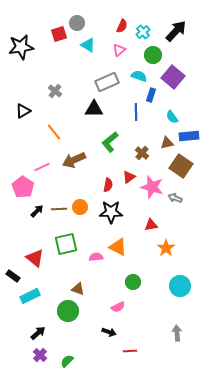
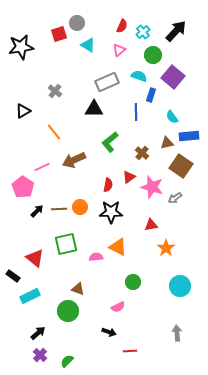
gray arrow at (175, 198): rotated 56 degrees counterclockwise
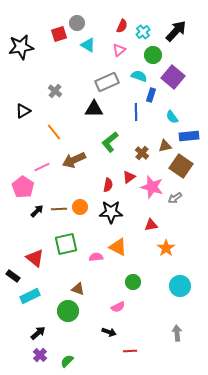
brown triangle at (167, 143): moved 2 px left, 3 px down
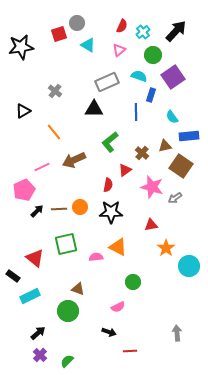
purple square at (173, 77): rotated 15 degrees clockwise
red triangle at (129, 177): moved 4 px left, 7 px up
pink pentagon at (23, 187): moved 1 px right, 3 px down; rotated 15 degrees clockwise
cyan circle at (180, 286): moved 9 px right, 20 px up
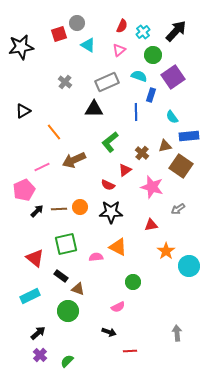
gray cross at (55, 91): moved 10 px right, 9 px up
red semicircle at (108, 185): rotated 104 degrees clockwise
gray arrow at (175, 198): moved 3 px right, 11 px down
orange star at (166, 248): moved 3 px down
black rectangle at (13, 276): moved 48 px right
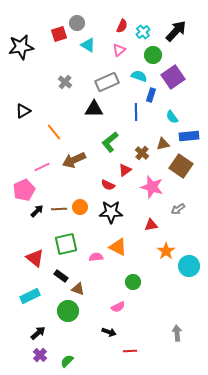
brown triangle at (165, 146): moved 2 px left, 2 px up
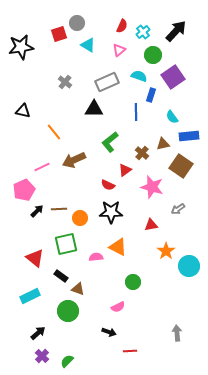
black triangle at (23, 111): rotated 42 degrees clockwise
orange circle at (80, 207): moved 11 px down
purple cross at (40, 355): moved 2 px right, 1 px down
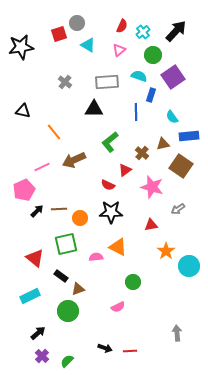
gray rectangle at (107, 82): rotated 20 degrees clockwise
brown triangle at (78, 289): rotated 40 degrees counterclockwise
black arrow at (109, 332): moved 4 px left, 16 px down
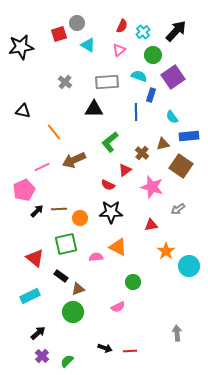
green circle at (68, 311): moved 5 px right, 1 px down
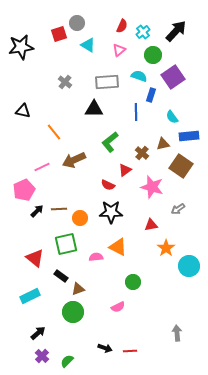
orange star at (166, 251): moved 3 px up
